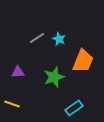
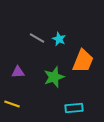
gray line: rotated 63 degrees clockwise
cyan rectangle: rotated 30 degrees clockwise
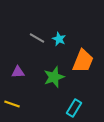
cyan rectangle: rotated 54 degrees counterclockwise
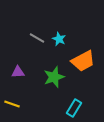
orange trapezoid: rotated 40 degrees clockwise
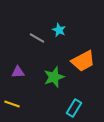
cyan star: moved 9 px up
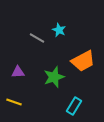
yellow line: moved 2 px right, 2 px up
cyan rectangle: moved 2 px up
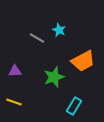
purple triangle: moved 3 px left, 1 px up
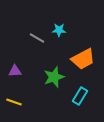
cyan star: rotated 24 degrees counterclockwise
orange trapezoid: moved 2 px up
cyan rectangle: moved 6 px right, 10 px up
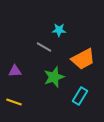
gray line: moved 7 px right, 9 px down
